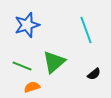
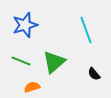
blue star: moved 2 px left
green line: moved 1 px left, 5 px up
black semicircle: rotated 88 degrees clockwise
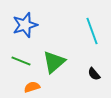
cyan line: moved 6 px right, 1 px down
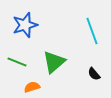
green line: moved 4 px left, 1 px down
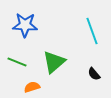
blue star: rotated 20 degrees clockwise
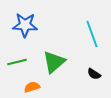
cyan line: moved 3 px down
green line: rotated 36 degrees counterclockwise
black semicircle: rotated 16 degrees counterclockwise
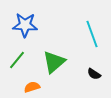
green line: moved 2 px up; rotated 36 degrees counterclockwise
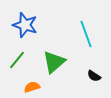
blue star: rotated 15 degrees clockwise
cyan line: moved 6 px left
black semicircle: moved 2 px down
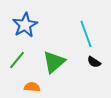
blue star: rotated 25 degrees clockwise
black semicircle: moved 14 px up
orange semicircle: rotated 21 degrees clockwise
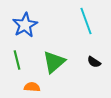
cyan line: moved 13 px up
green line: rotated 54 degrees counterclockwise
